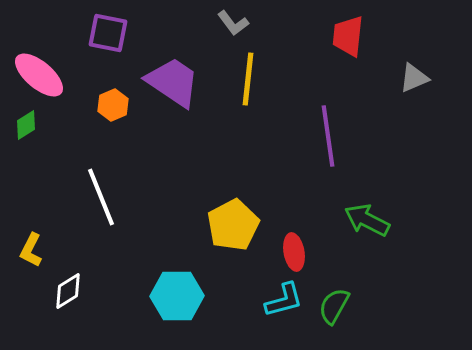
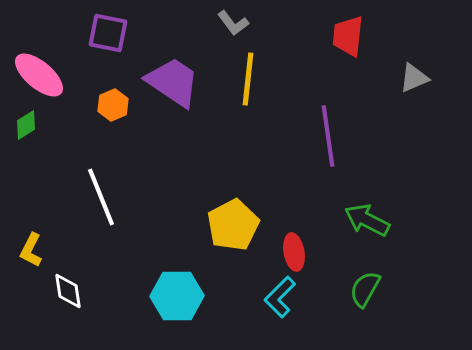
white diamond: rotated 66 degrees counterclockwise
cyan L-shape: moved 4 px left, 3 px up; rotated 150 degrees clockwise
green semicircle: moved 31 px right, 17 px up
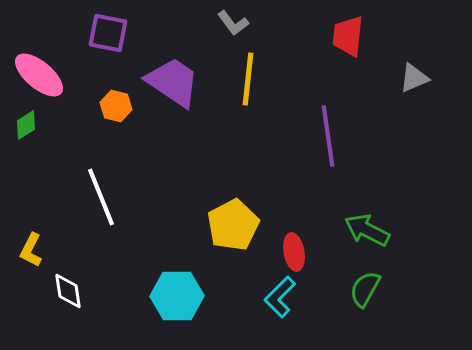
orange hexagon: moved 3 px right, 1 px down; rotated 24 degrees counterclockwise
green arrow: moved 10 px down
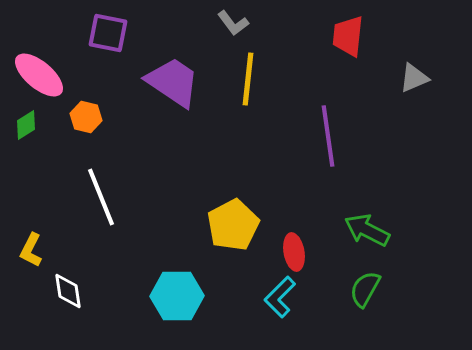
orange hexagon: moved 30 px left, 11 px down
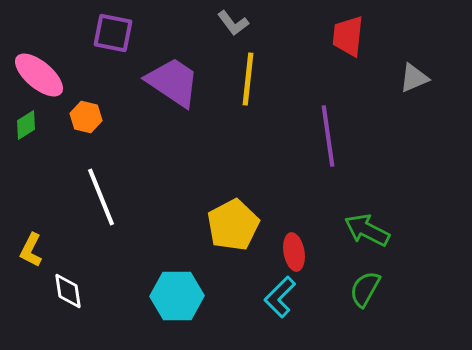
purple square: moved 5 px right
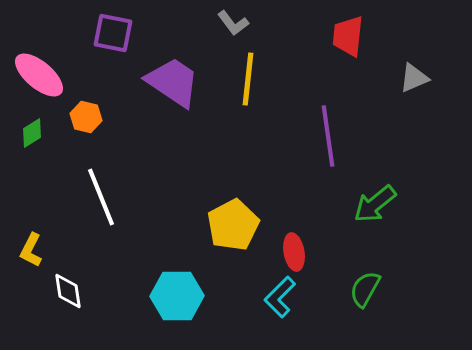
green diamond: moved 6 px right, 8 px down
green arrow: moved 8 px right, 26 px up; rotated 66 degrees counterclockwise
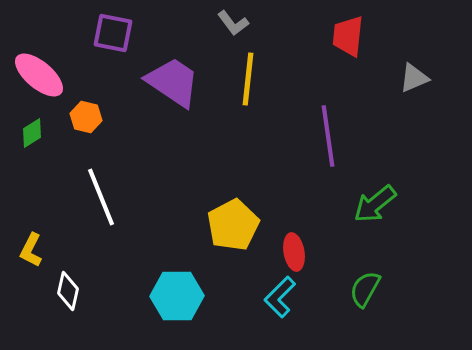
white diamond: rotated 21 degrees clockwise
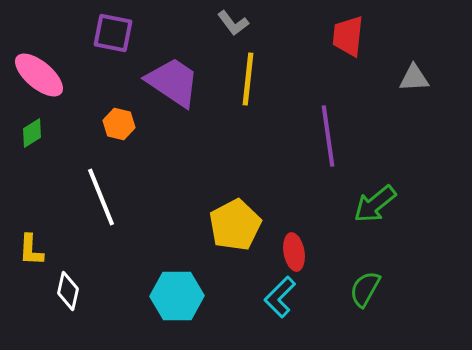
gray triangle: rotated 20 degrees clockwise
orange hexagon: moved 33 px right, 7 px down
yellow pentagon: moved 2 px right
yellow L-shape: rotated 24 degrees counterclockwise
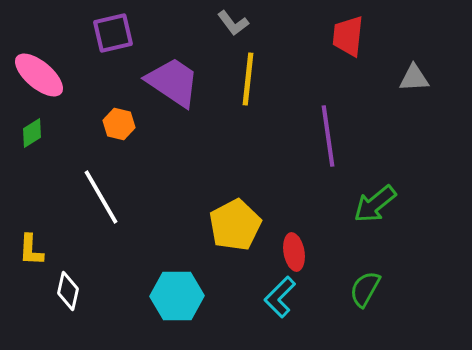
purple square: rotated 24 degrees counterclockwise
white line: rotated 8 degrees counterclockwise
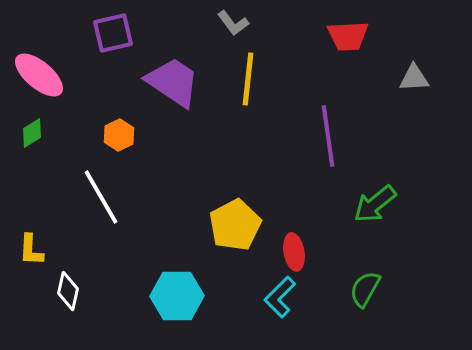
red trapezoid: rotated 99 degrees counterclockwise
orange hexagon: moved 11 px down; rotated 20 degrees clockwise
